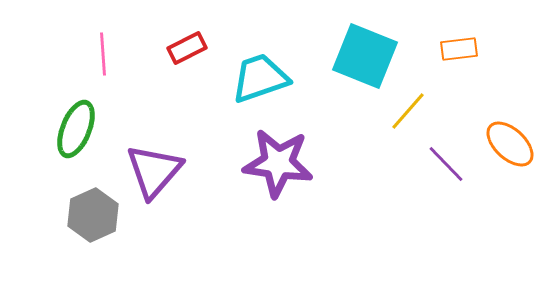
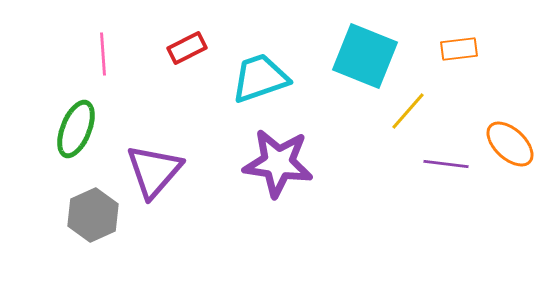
purple line: rotated 39 degrees counterclockwise
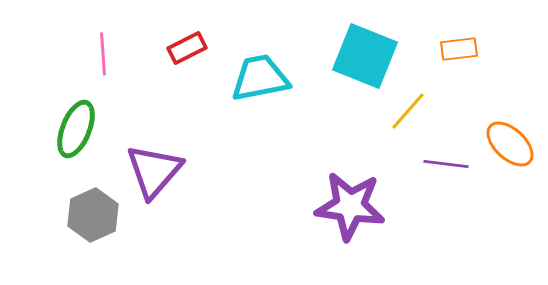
cyan trapezoid: rotated 8 degrees clockwise
purple star: moved 72 px right, 43 px down
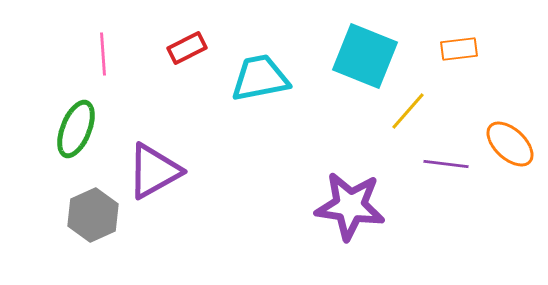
purple triangle: rotated 20 degrees clockwise
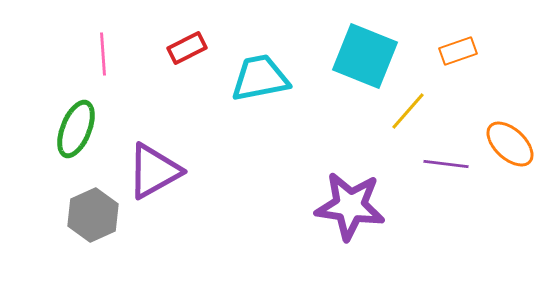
orange rectangle: moved 1 px left, 2 px down; rotated 12 degrees counterclockwise
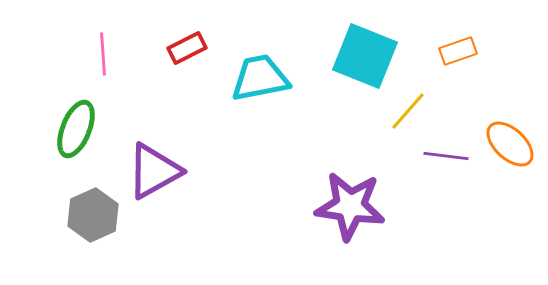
purple line: moved 8 px up
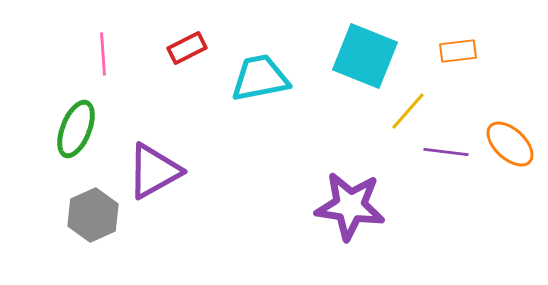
orange rectangle: rotated 12 degrees clockwise
purple line: moved 4 px up
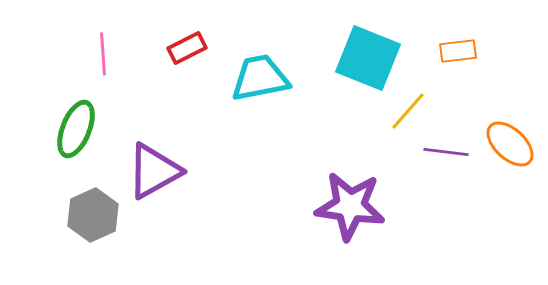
cyan square: moved 3 px right, 2 px down
